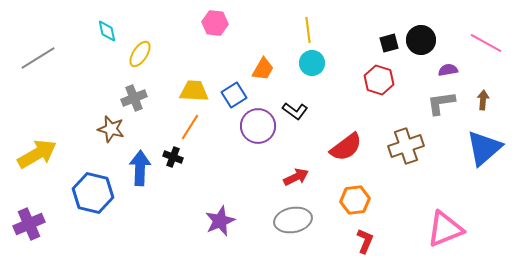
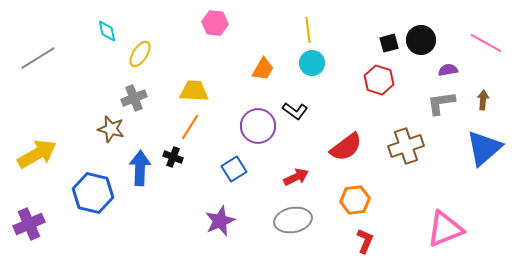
blue square: moved 74 px down
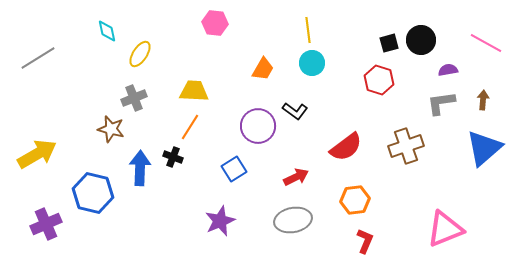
purple cross: moved 17 px right
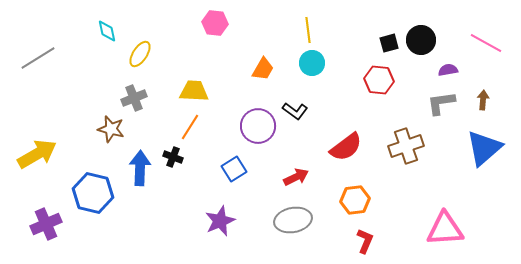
red hexagon: rotated 12 degrees counterclockwise
pink triangle: rotated 18 degrees clockwise
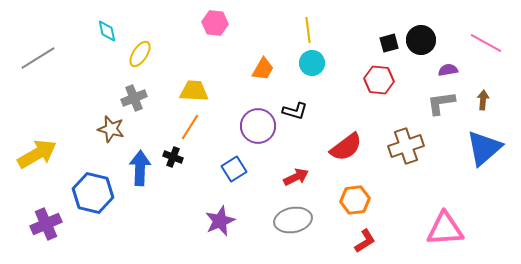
black L-shape: rotated 20 degrees counterclockwise
red L-shape: rotated 35 degrees clockwise
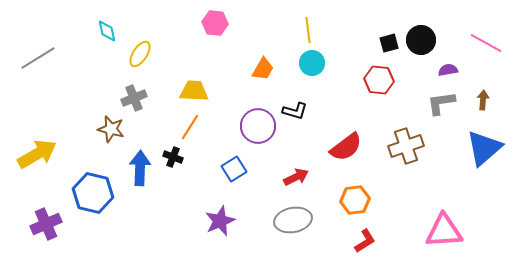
pink triangle: moved 1 px left, 2 px down
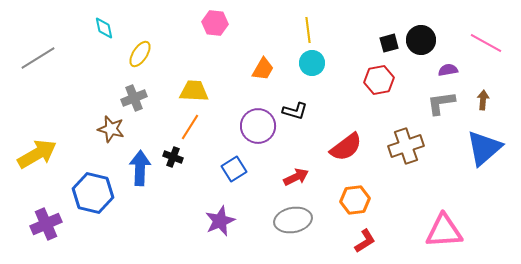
cyan diamond: moved 3 px left, 3 px up
red hexagon: rotated 16 degrees counterclockwise
